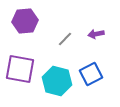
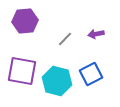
purple square: moved 2 px right, 2 px down
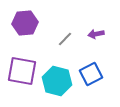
purple hexagon: moved 2 px down
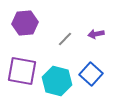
blue square: rotated 20 degrees counterclockwise
